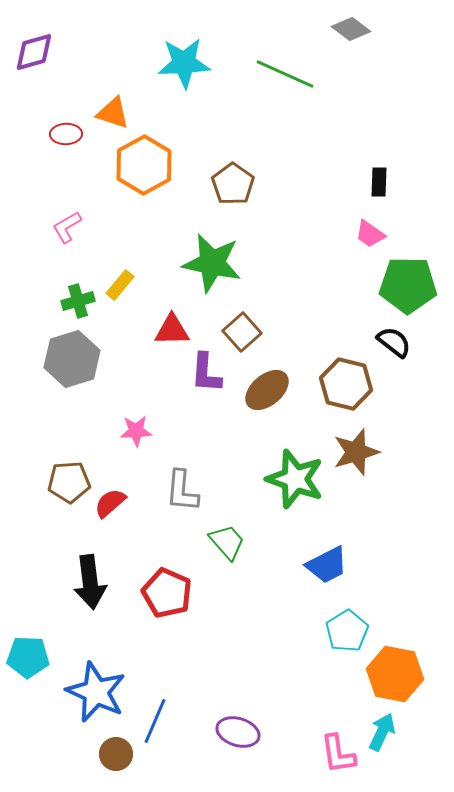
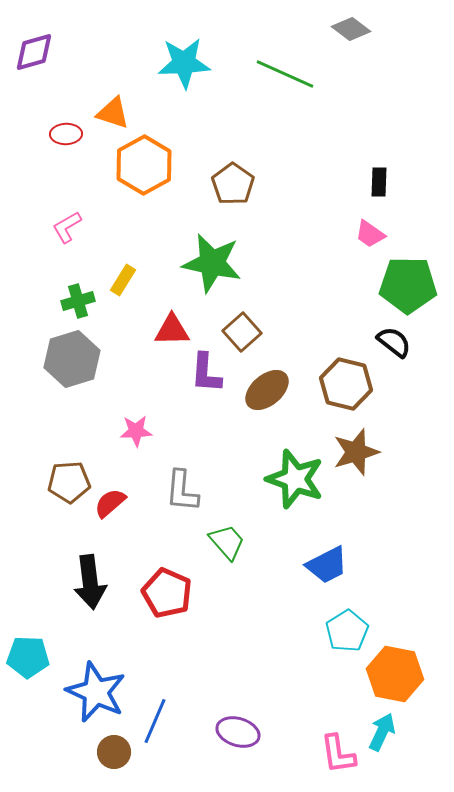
yellow rectangle at (120, 285): moved 3 px right, 5 px up; rotated 8 degrees counterclockwise
brown circle at (116, 754): moved 2 px left, 2 px up
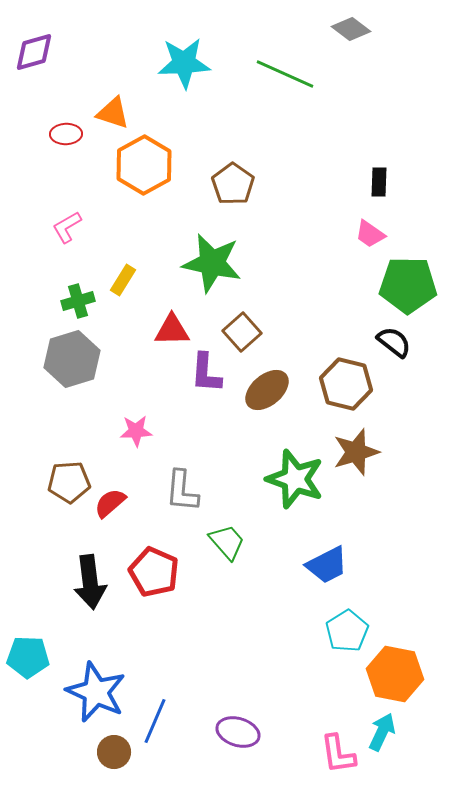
red pentagon at (167, 593): moved 13 px left, 21 px up
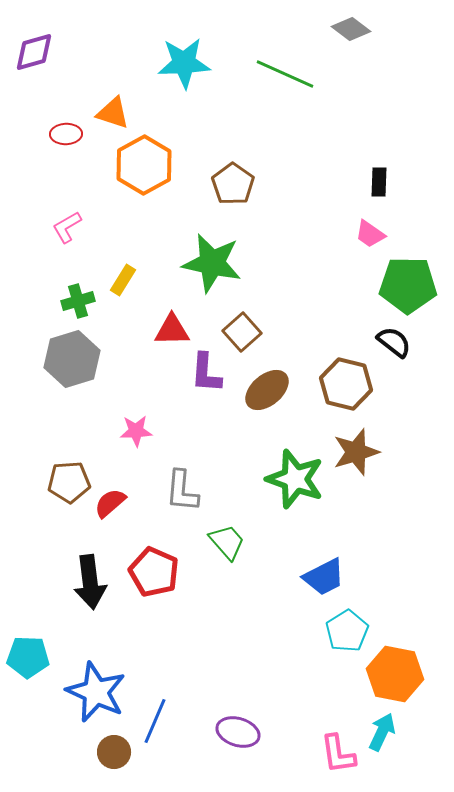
blue trapezoid at (327, 565): moved 3 px left, 12 px down
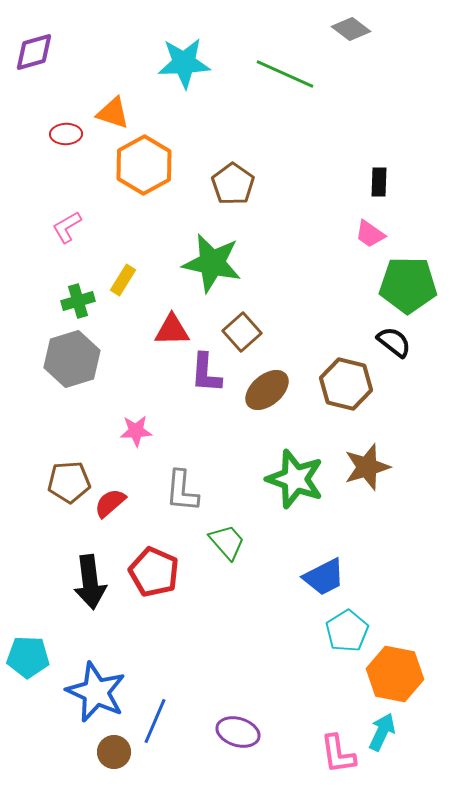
brown star at (356, 452): moved 11 px right, 15 px down
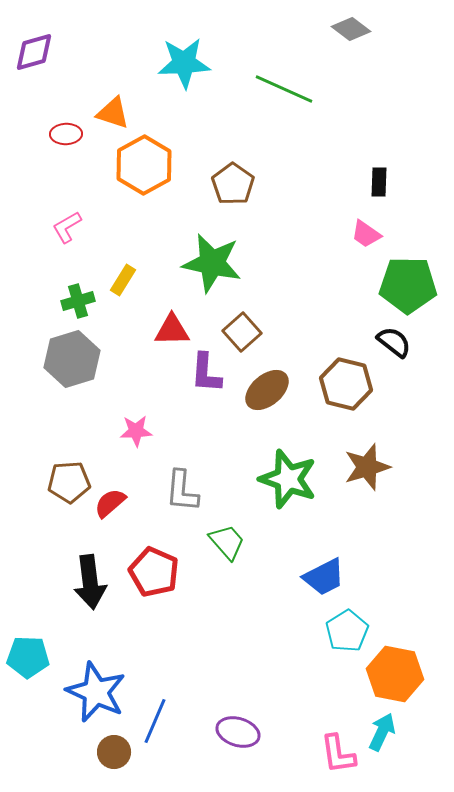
green line at (285, 74): moved 1 px left, 15 px down
pink trapezoid at (370, 234): moved 4 px left
green star at (295, 479): moved 7 px left
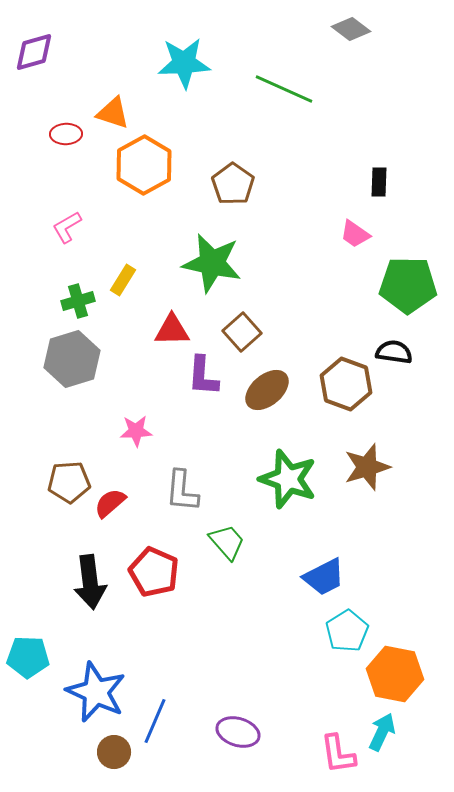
pink trapezoid at (366, 234): moved 11 px left
black semicircle at (394, 342): moved 10 px down; rotated 30 degrees counterclockwise
purple L-shape at (206, 373): moved 3 px left, 3 px down
brown hexagon at (346, 384): rotated 6 degrees clockwise
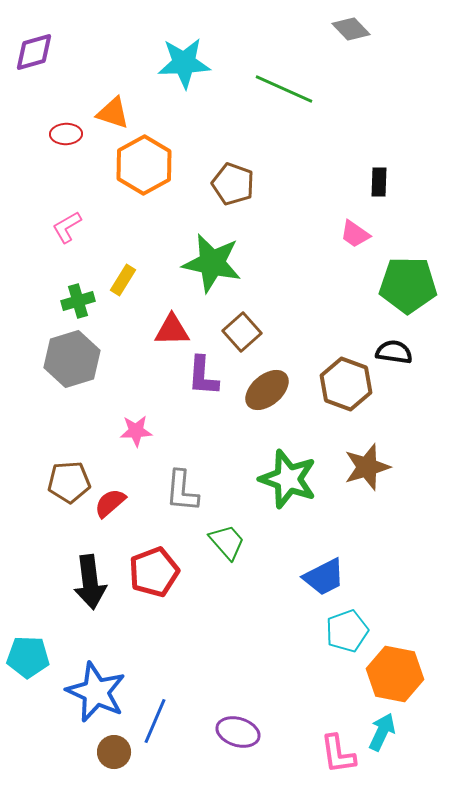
gray diamond at (351, 29): rotated 9 degrees clockwise
brown pentagon at (233, 184): rotated 15 degrees counterclockwise
red pentagon at (154, 572): rotated 27 degrees clockwise
cyan pentagon at (347, 631): rotated 12 degrees clockwise
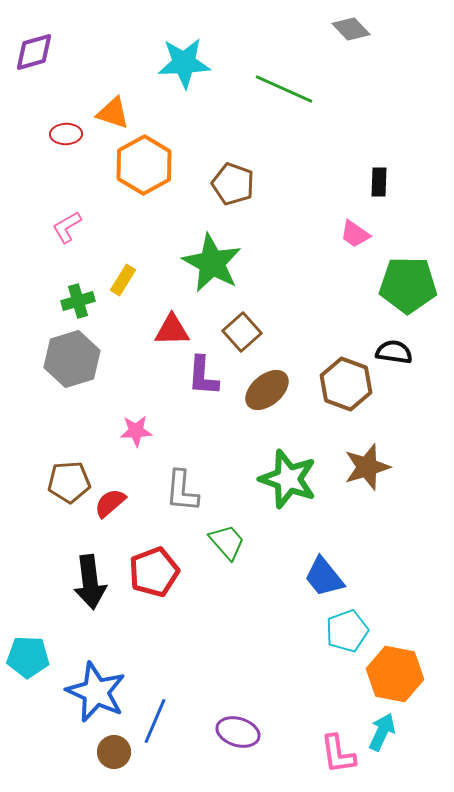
green star at (212, 263): rotated 16 degrees clockwise
blue trapezoid at (324, 577): rotated 78 degrees clockwise
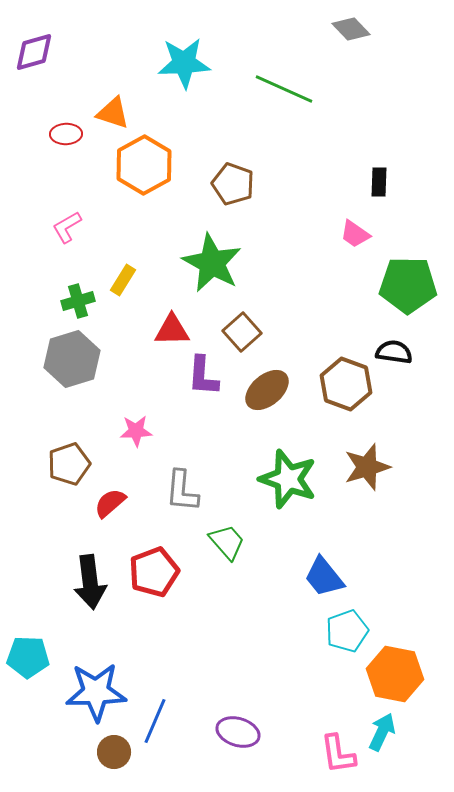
brown pentagon at (69, 482): moved 18 px up; rotated 15 degrees counterclockwise
blue star at (96, 692): rotated 26 degrees counterclockwise
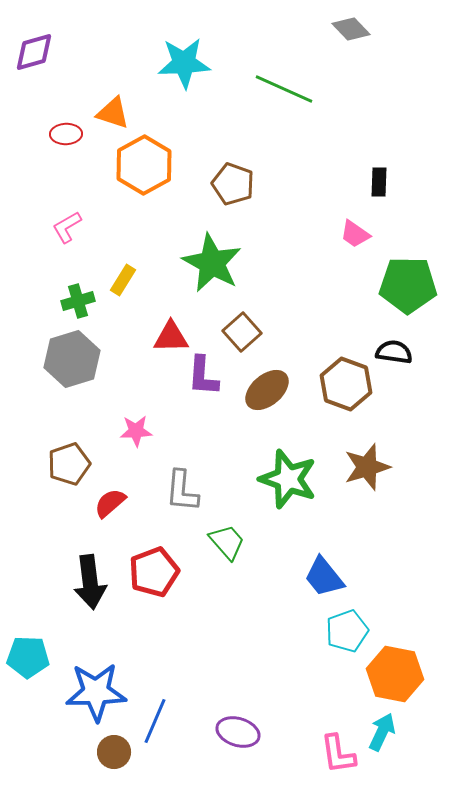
red triangle at (172, 330): moved 1 px left, 7 px down
